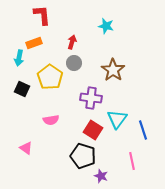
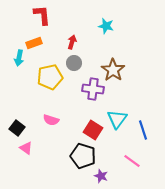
yellow pentagon: rotated 25 degrees clockwise
black square: moved 5 px left, 39 px down; rotated 14 degrees clockwise
purple cross: moved 2 px right, 9 px up
pink semicircle: rotated 28 degrees clockwise
pink line: rotated 42 degrees counterclockwise
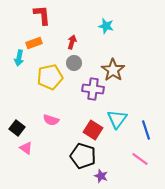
blue line: moved 3 px right
pink line: moved 8 px right, 2 px up
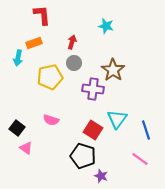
cyan arrow: moved 1 px left
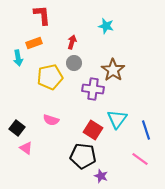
cyan arrow: rotated 21 degrees counterclockwise
black pentagon: rotated 10 degrees counterclockwise
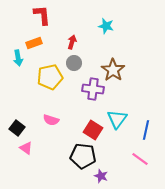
blue line: rotated 30 degrees clockwise
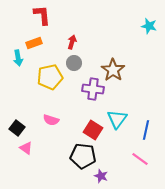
cyan star: moved 43 px right
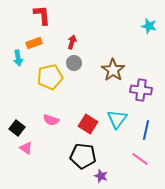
purple cross: moved 48 px right, 1 px down
red square: moved 5 px left, 6 px up
